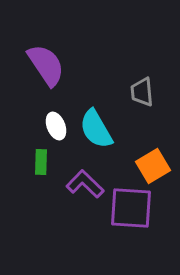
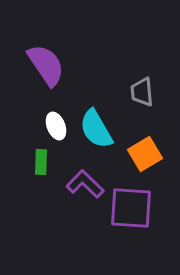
orange square: moved 8 px left, 12 px up
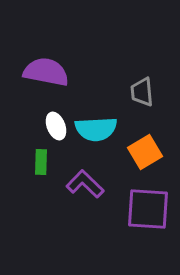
purple semicircle: moved 7 px down; rotated 45 degrees counterclockwise
cyan semicircle: rotated 63 degrees counterclockwise
orange square: moved 2 px up
purple square: moved 17 px right, 1 px down
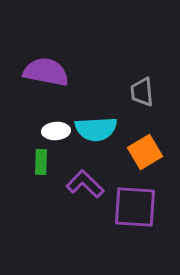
white ellipse: moved 5 px down; rotated 72 degrees counterclockwise
purple square: moved 13 px left, 2 px up
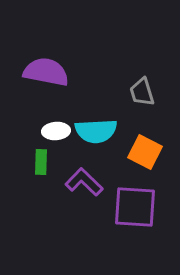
gray trapezoid: rotated 12 degrees counterclockwise
cyan semicircle: moved 2 px down
orange square: rotated 32 degrees counterclockwise
purple L-shape: moved 1 px left, 2 px up
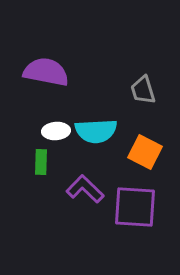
gray trapezoid: moved 1 px right, 2 px up
purple L-shape: moved 1 px right, 7 px down
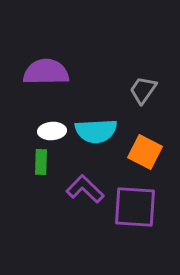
purple semicircle: rotated 12 degrees counterclockwise
gray trapezoid: rotated 52 degrees clockwise
white ellipse: moved 4 px left
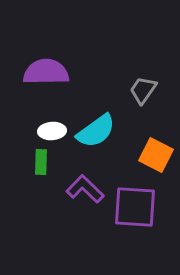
cyan semicircle: rotated 33 degrees counterclockwise
orange square: moved 11 px right, 3 px down
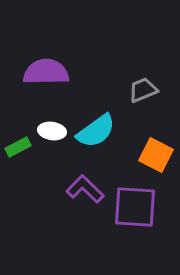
gray trapezoid: rotated 32 degrees clockwise
white ellipse: rotated 12 degrees clockwise
green rectangle: moved 23 px left, 15 px up; rotated 60 degrees clockwise
